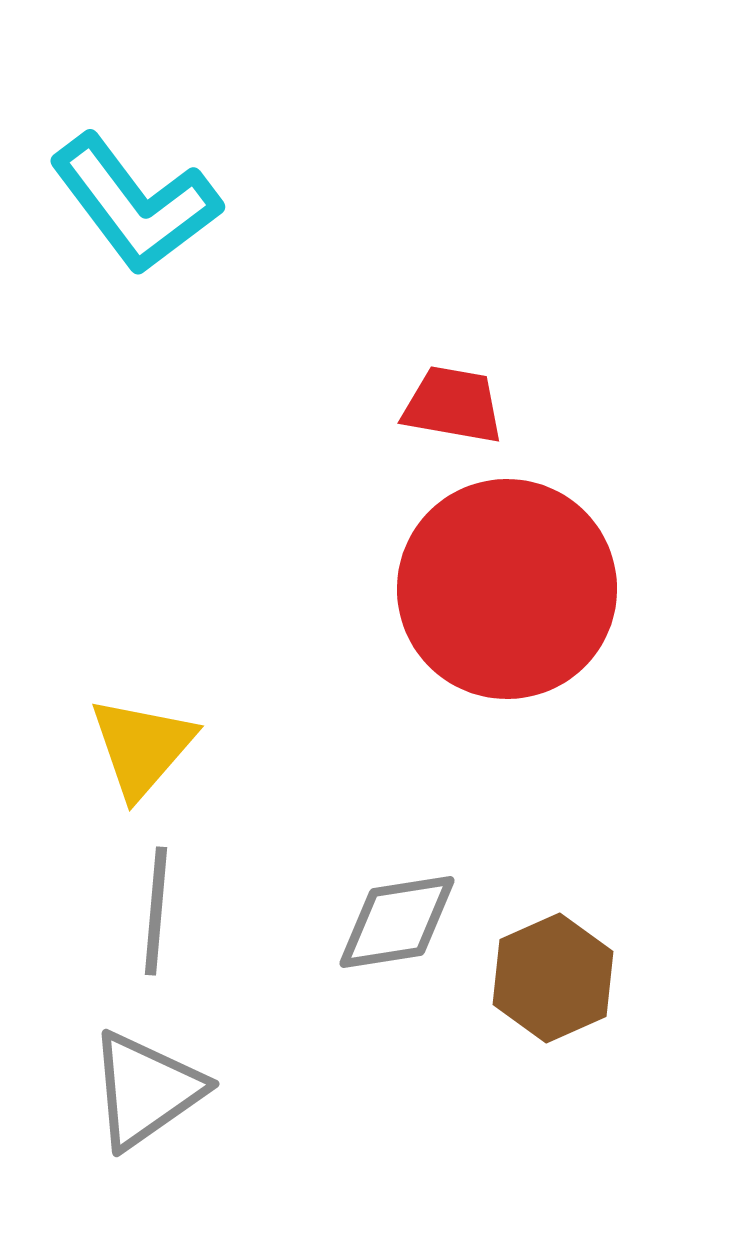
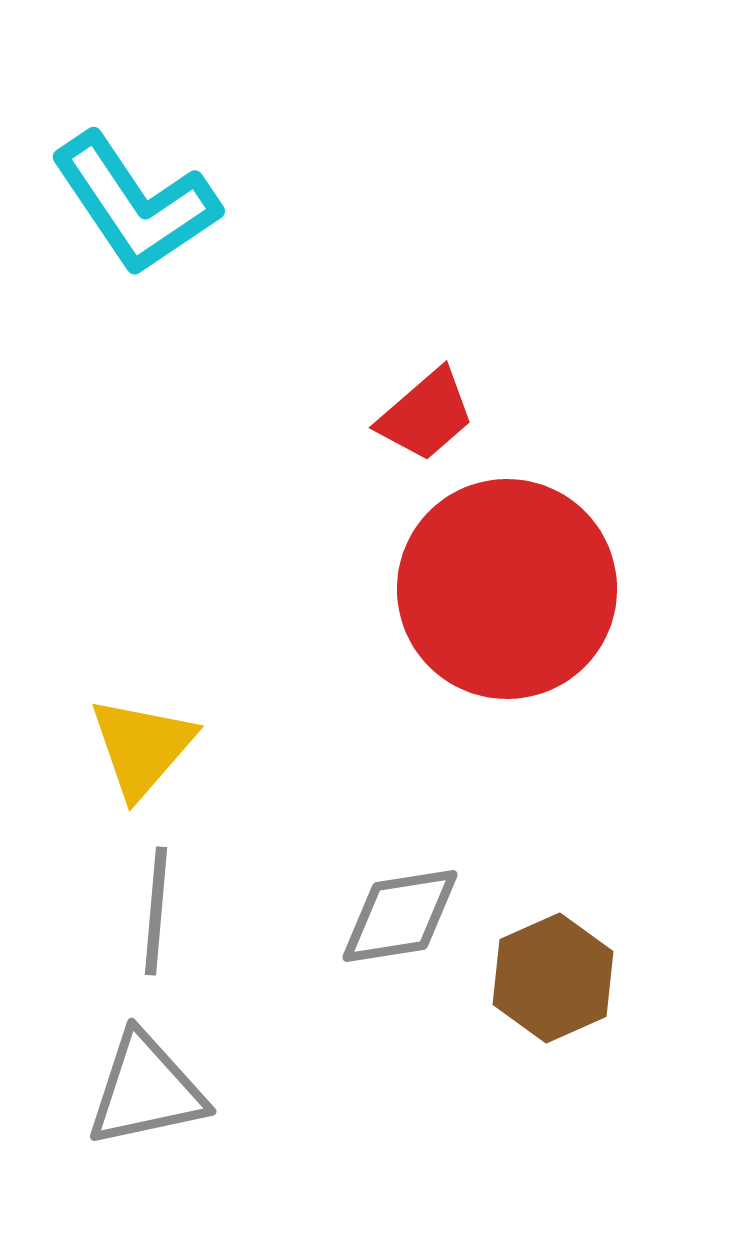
cyan L-shape: rotated 3 degrees clockwise
red trapezoid: moved 27 px left, 10 px down; rotated 129 degrees clockwise
gray diamond: moved 3 px right, 6 px up
gray triangle: rotated 23 degrees clockwise
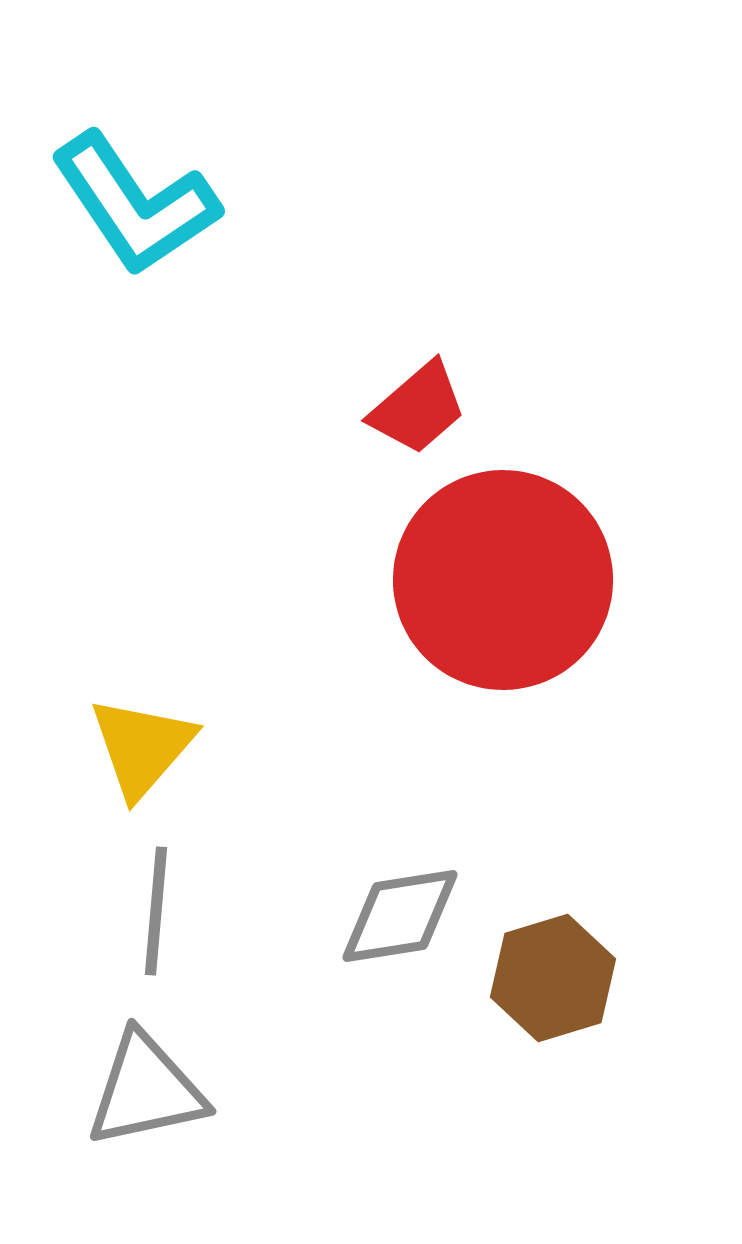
red trapezoid: moved 8 px left, 7 px up
red circle: moved 4 px left, 9 px up
brown hexagon: rotated 7 degrees clockwise
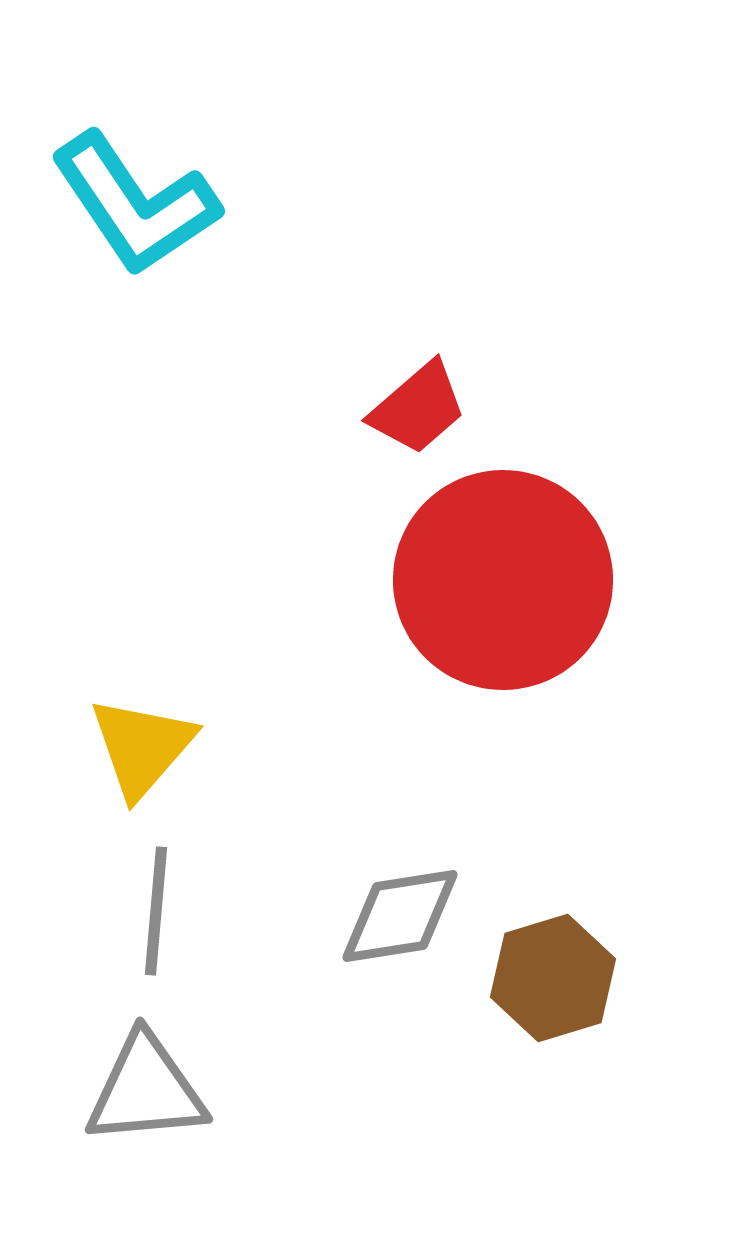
gray triangle: rotated 7 degrees clockwise
